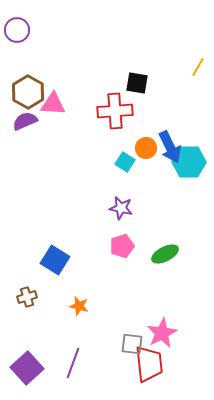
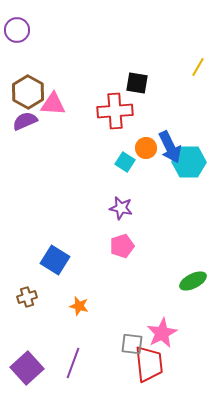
green ellipse: moved 28 px right, 27 px down
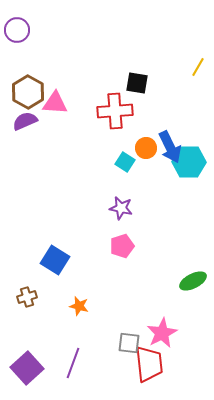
pink triangle: moved 2 px right, 1 px up
gray square: moved 3 px left, 1 px up
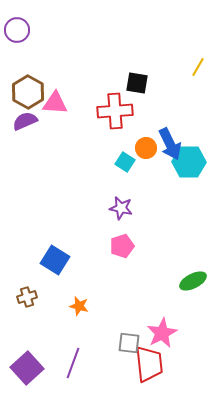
blue arrow: moved 3 px up
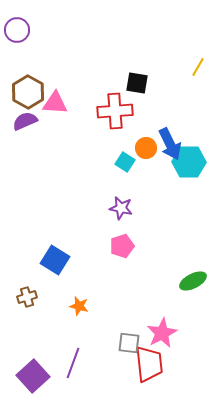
purple square: moved 6 px right, 8 px down
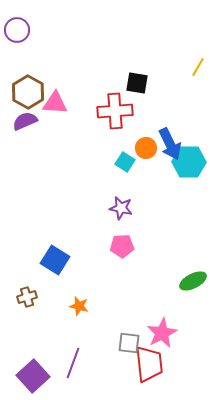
pink pentagon: rotated 15 degrees clockwise
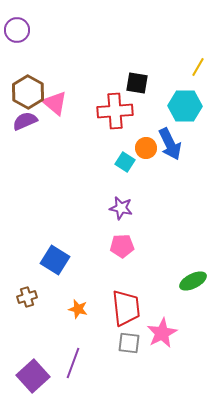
pink triangle: rotated 36 degrees clockwise
cyan hexagon: moved 4 px left, 56 px up
orange star: moved 1 px left, 3 px down
red trapezoid: moved 23 px left, 56 px up
